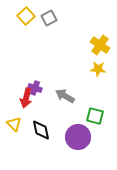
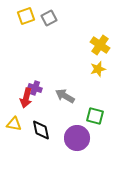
yellow square: rotated 24 degrees clockwise
yellow star: rotated 21 degrees counterclockwise
yellow triangle: rotated 35 degrees counterclockwise
purple circle: moved 1 px left, 1 px down
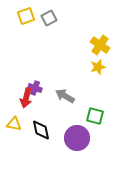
yellow star: moved 2 px up
